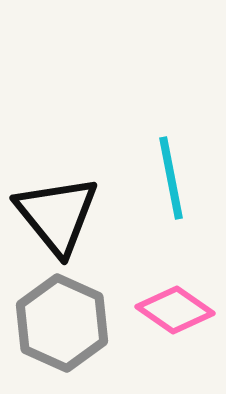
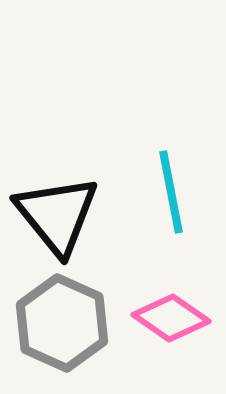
cyan line: moved 14 px down
pink diamond: moved 4 px left, 8 px down
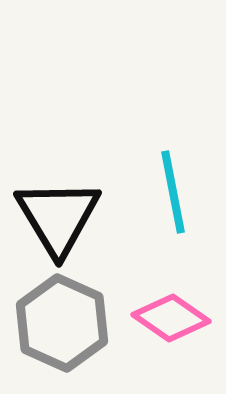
cyan line: moved 2 px right
black triangle: moved 1 px right, 2 px down; rotated 8 degrees clockwise
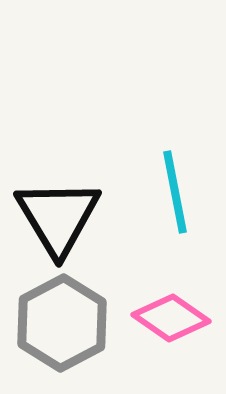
cyan line: moved 2 px right
gray hexagon: rotated 8 degrees clockwise
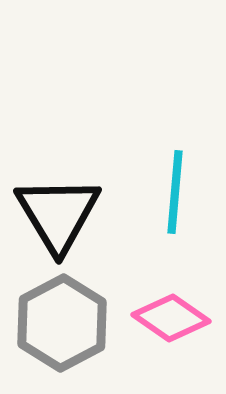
cyan line: rotated 16 degrees clockwise
black triangle: moved 3 px up
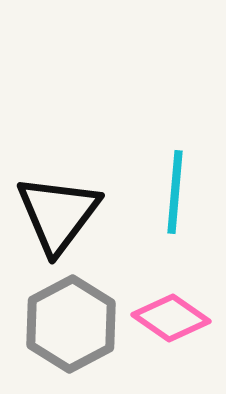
black triangle: rotated 8 degrees clockwise
gray hexagon: moved 9 px right, 1 px down
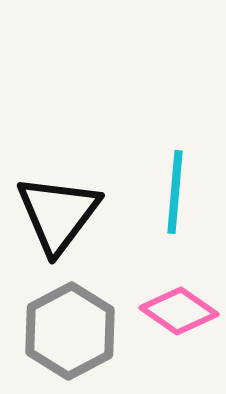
pink diamond: moved 8 px right, 7 px up
gray hexagon: moved 1 px left, 7 px down
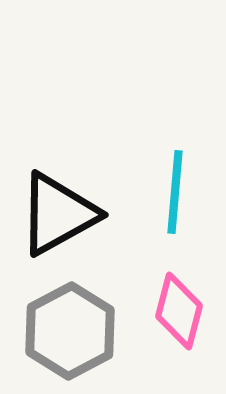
black triangle: rotated 24 degrees clockwise
pink diamond: rotated 70 degrees clockwise
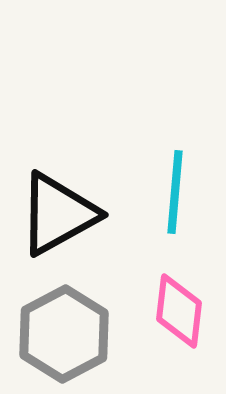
pink diamond: rotated 8 degrees counterclockwise
gray hexagon: moved 6 px left, 3 px down
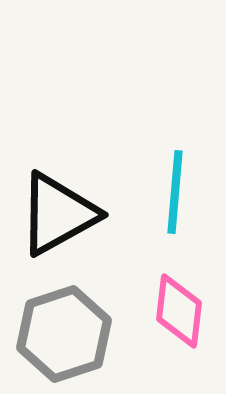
gray hexagon: rotated 10 degrees clockwise
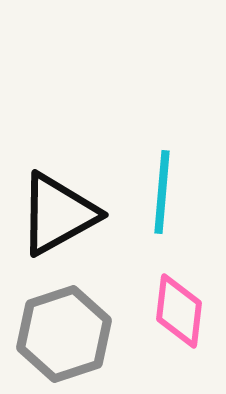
cyan line: moved 13 px left
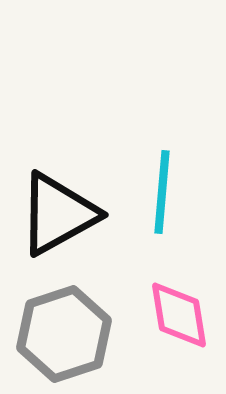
pink diamond: moved 4 px down; rotated 16 degrees counterclockwise
